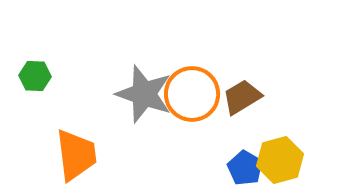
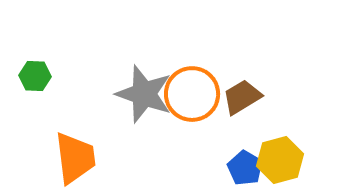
orange trapezoid: moved 1 px left, 3 px down
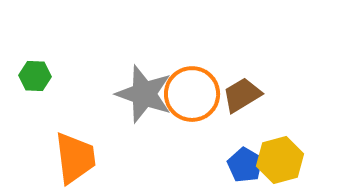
brown trapezoid: moved 2 px up
blue pentagon: moved 3 px up
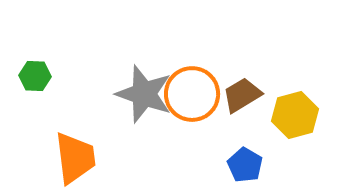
yellow hexagon: moved 15 px right, 45 px up
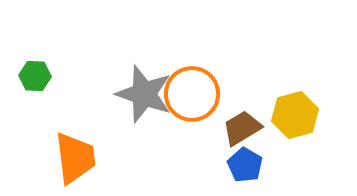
brown trapezoid: moved 33 px down
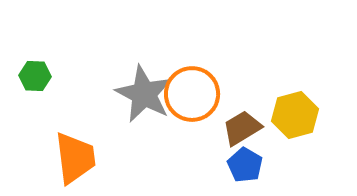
gray star: rotated 8 degrees clockwise
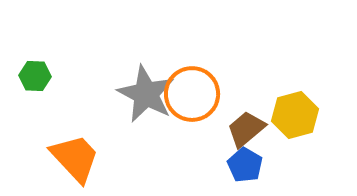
gray star: moved 2 px right
brown trapezoid: moved 4 px right, 1 px down; rotated 9 degrees counterclockwise
orange trapezoid: rotated 36 degrees counterclockwise
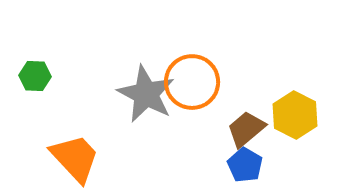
orange circle: moved 12 px up
yellow hexagon: rotated 18 degrees counterclockwise
